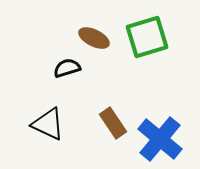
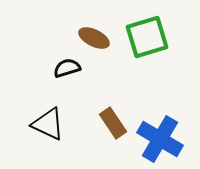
blue cross: rotated 9 degrees counterclockwise
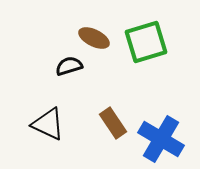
green square: moved 1 px left, 5 px down
black semicircle: moved 2 px right, 2 px up
blue cross: moved 1 px right
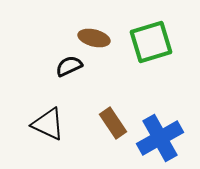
brown ellipse: rotated 12 degrees counterclockwise
green square: moved 5 px right
black semicircle: rotated 8 degrees counterclockwise
blue cross: moved 1 px left, 1 px up; rotated 30 degrees clockwise
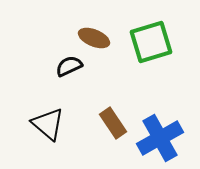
brown ellipse: rotated 8 degrees clockwise
black triangle: rotated 15 degrees clockwise
